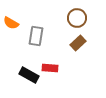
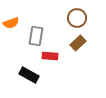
orange semicircle: rotated 49 degrees counterclockwise
red rectangle: moved 12 px up
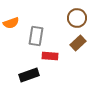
black rectangle: rotated 48 degrees counterclockwise
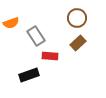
gray rectangle: rotated 42 degrees counterclockwise
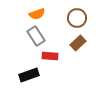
orange semicircle: moved 26 px right, 9 px up
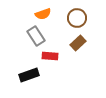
orange semicircle: moved 6 px right
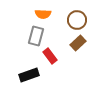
orange semicircle: rotated 21 degrees clockwise
brown circle: moved 2 px down
gray rectangle: rotated 48 degrees clockwise
red rectangle: rotated 49 degrees clockwise
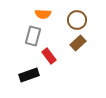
gray rectangle: moved 3 px left
red rectangle: moved 1 px left
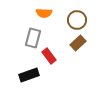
orange semicircle: moved 1 px right, 1 px up
gray rectangle: moved 2 px down
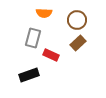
red rectangle: moved 2 px right, 1 px up; rotated 28 degrees counterclockwise
